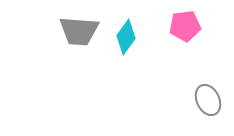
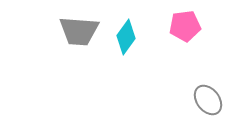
gray ellipse: rotated 12 degrees counterclockwise
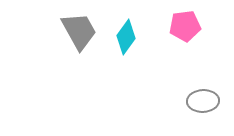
gray trapezoid: rotated 123 degrees counterclockwise
gray ellipse: moved 5 px left, 1 px down; rotated 56 degrees counterclockwise
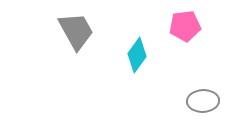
gray trapezoid: moved 3 px left
cyan diamond: moved 11 px right, 18 px down
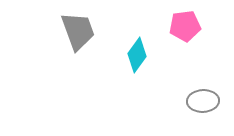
gray trapezoid: moved 2 px right; rotated 9 degrees clockwise
